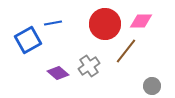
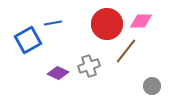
red circle: moved 2 px right
gray cross: rotated 15 degrees clockwise
purple diamond: rotated 15 degrees counterclockwise
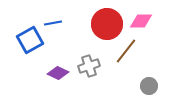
blue square: moved 2 px right
gray circle: moved 3 px left
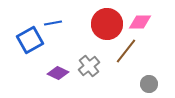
pink diamond: moved 1 px left, 1 px down
gray cross: rotated 20 degrees counterclockwise
gray circle: moved 2 px up
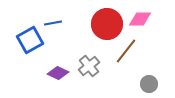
pink diamond: moved 3 px up
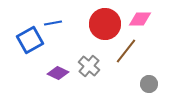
red circle: moved 2 px left
gray cross: rotated 10 degrees counterclockwise
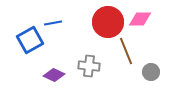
red circle: moved 3 px right, 2 px up
brown line: rotated 60 degrees counterclockwise
gray cross: rotated 35 degrees counterclockwise
purple diamond: moved 4 px left, 2 px down
gray circle: moved 2 px right, 12 px up
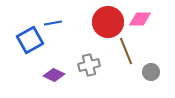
gray cross: moved 1 px up; rotated 20 degrees counterclockwise
